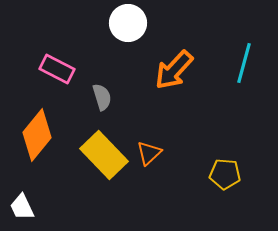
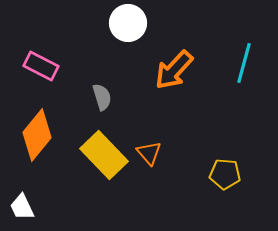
pink rectangle: moved 16 px left, 3 px up
orange triangle: rotated 28 degrees counterclockwise
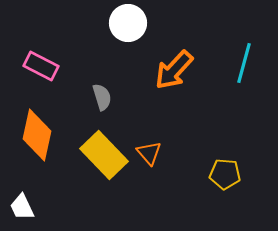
orange diamond: rotated 27 degrees counterclockwise
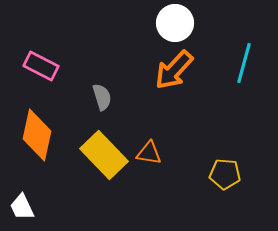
white circle: moved 47 px right
orange triangle: rotated 40 degrees counterclockwise
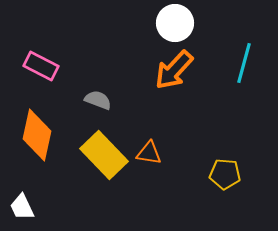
gray semicircle: moved 4 px left, 3 px down; rotated 52 degrees counterclockwise
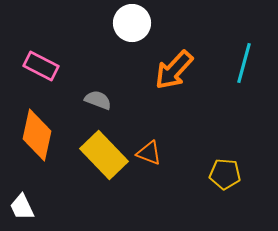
white circle: moved 43 px left
orange triangle: rotated 12 degrees clockwise
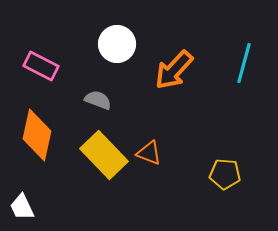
white circle: moved 15 px left, 21 px down
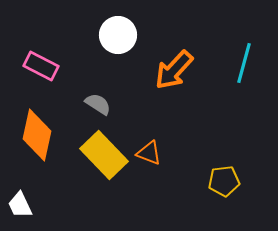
white circle: moved 1 px right, 9 px up
gray semicircle: moved 4 px down; rotated 12 degrees clockwise
yellow pentagon: moved 1 px left, 7 px down; rotated 12 degrees counterclockwise
white trapezoid: moved 2 px left, 2 px up
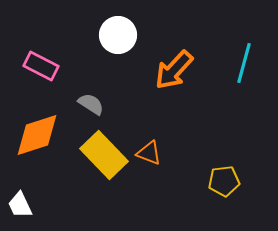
gray semicircle: moved 7 px left
orange diamond: rotated 60 degrees clockwise
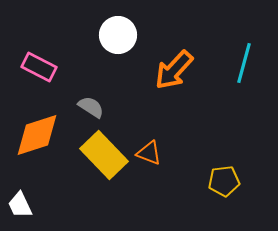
pink rectangle: moved 2 px left, 1 px down
gray semicircle: moved 3 px down
